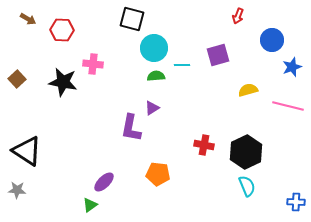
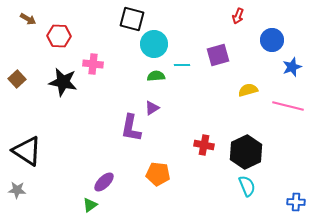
red hexagon: moved 3 px left, 6 px down
cyan circle: moved 4 px up
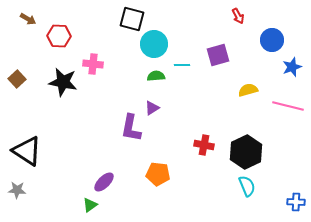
red arrow: rotated 49 degrees counterclockwise
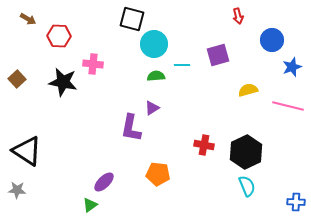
red arrow: rotated 14 degrees clockwise
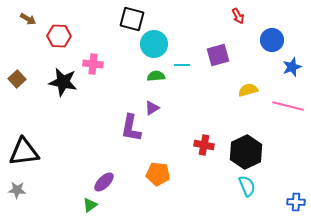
red arrow: rotated 14 degrees counterclockwise
black triangle: moved 3 px left, 1 px down; rotated 40 degrees counterclockwise
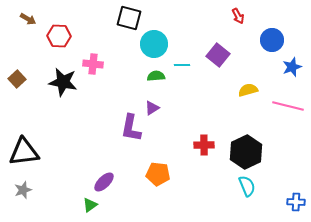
black square: moved 3 px left, 1 px up
purple square: rotated 35 degrees counterclockwise
red cross: rotated 12 degrees counterclockwise
gray star: moved 6 px right; rotated 24 degrees counterclockwise
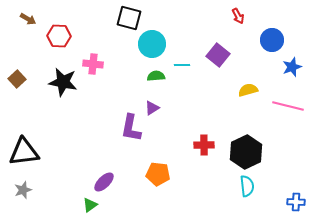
cyan circle: moved 2 px left
cyan semicircle: rotated 15 degrees clockwise
